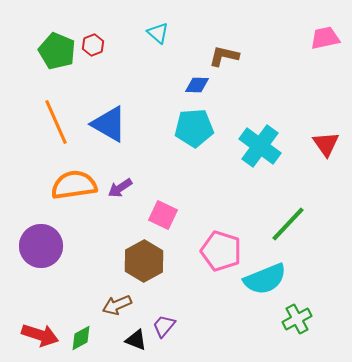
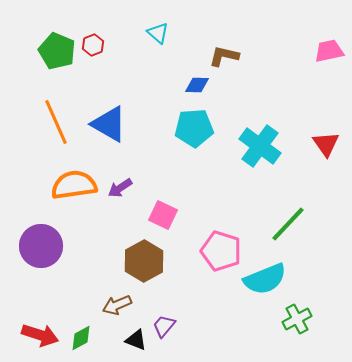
pink trapezoid: moved 4 px right, 13 px down
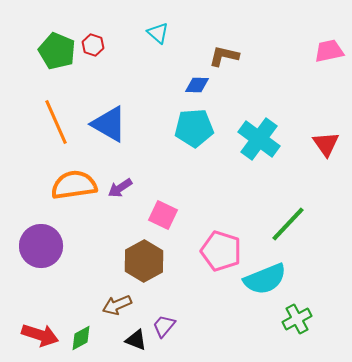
red hexagon: rotated 20 degrees counterclockwise
cyan cross: moved 1 px left, 7 px up
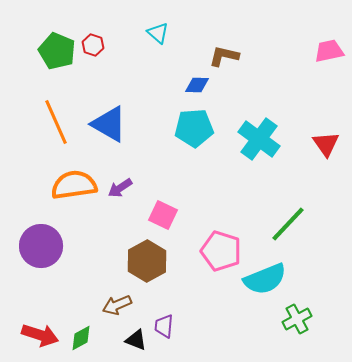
brown hexagon: moved 3 px right
purple trapezoid: rotated 35 degrees counterclockwise
